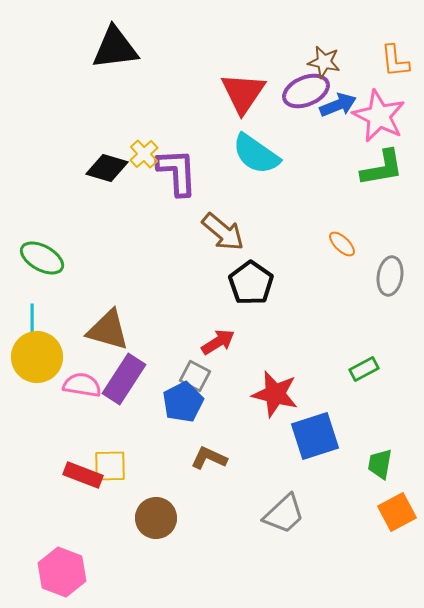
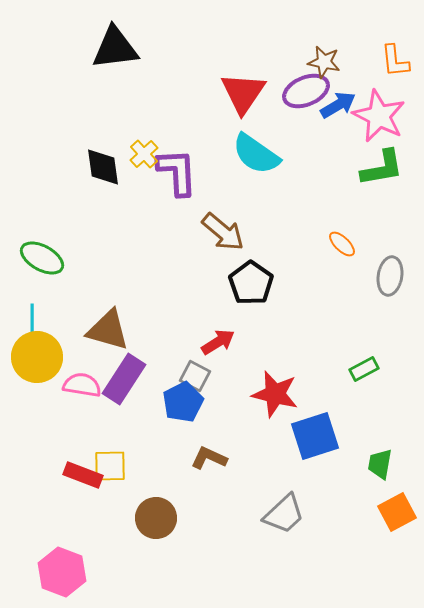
blue arrow: rotated 9 degrees counterclockwise
black diamond: moved 4 px left, 1 px up; rotated 66 degrees clockwise
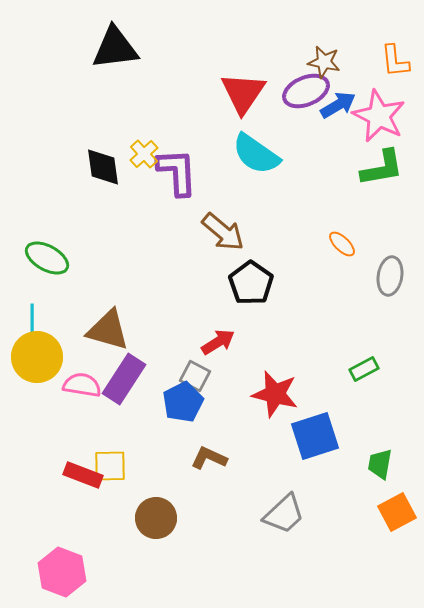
green ellipse: moved 5 px right
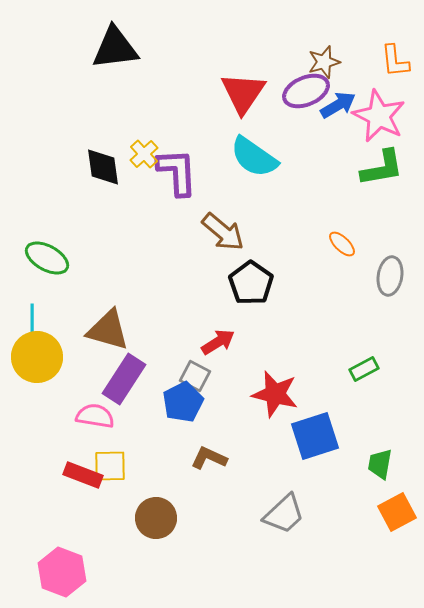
brown star: rotated 28 degrees counterclockwise
cyan semicircle: moved 2 px left, 3 px down
pink semicircle: moved 13 px right, 31 px down
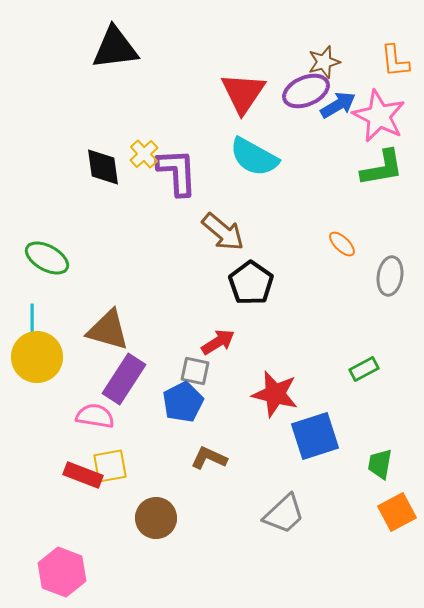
cyan semicircle: rotated 6 degrees counterclockwise
gray square: moved 5 px up; rotated 16 degrees counterclockwise
yellow square: rotated 9 degrees counterclockwise
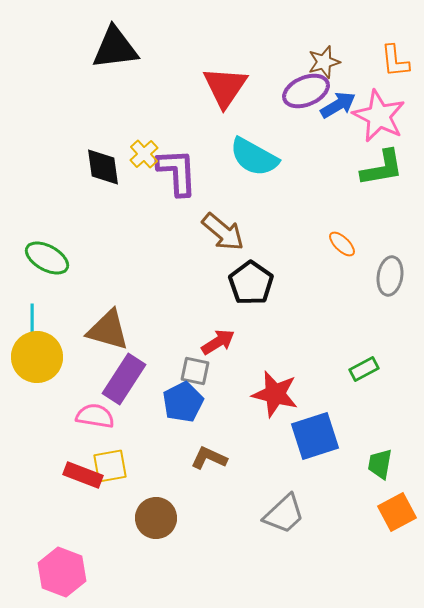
red triangle: moved 18 px left, 6 px up
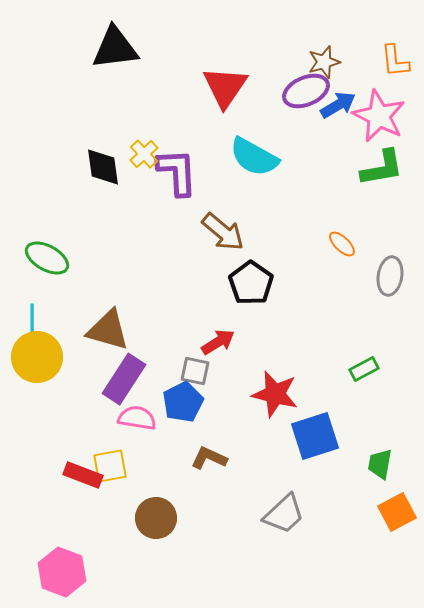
pink semicircle: moved 42 px right, 2 px down
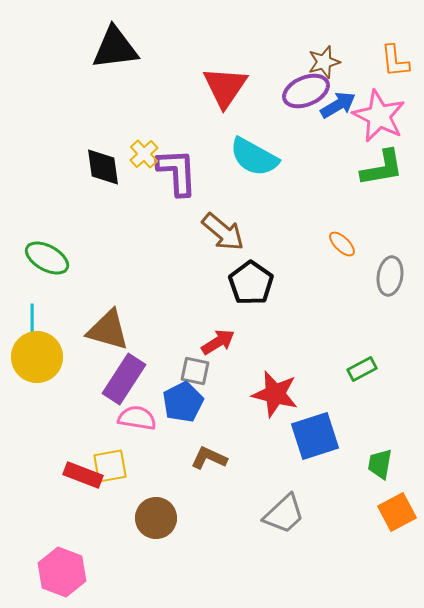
green rectangle: moved 2 px left
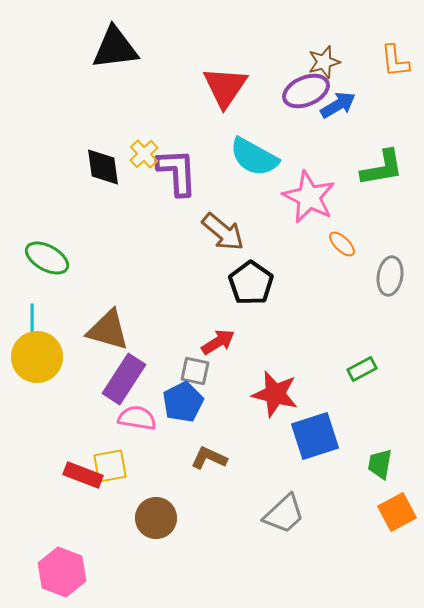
pink star: moved 70 px left, 81 px down
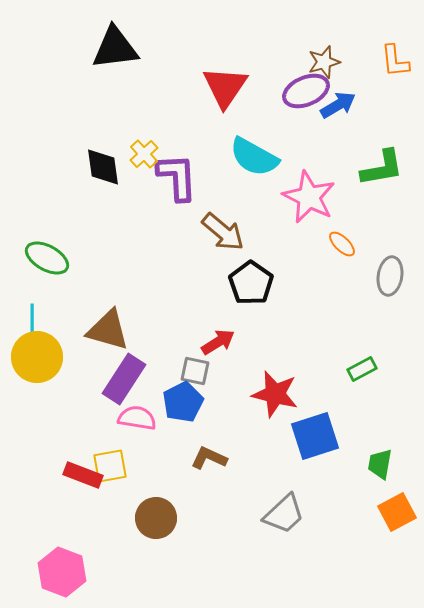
purple L-shape: moved 5 px down
